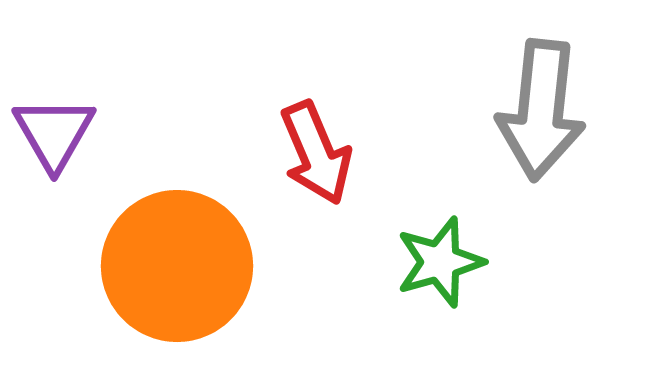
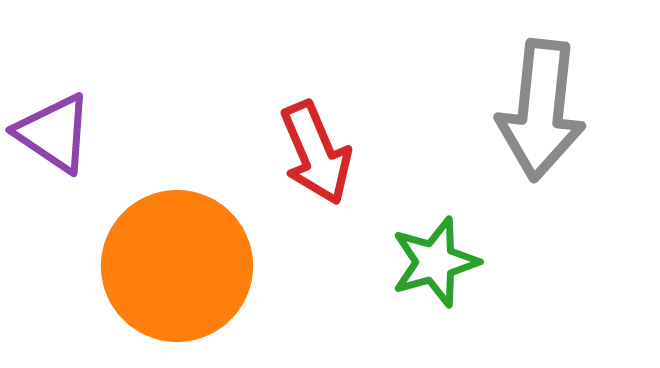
purple triangle: rotated 26 degrees counterclockwise
green star: moved 5 px left
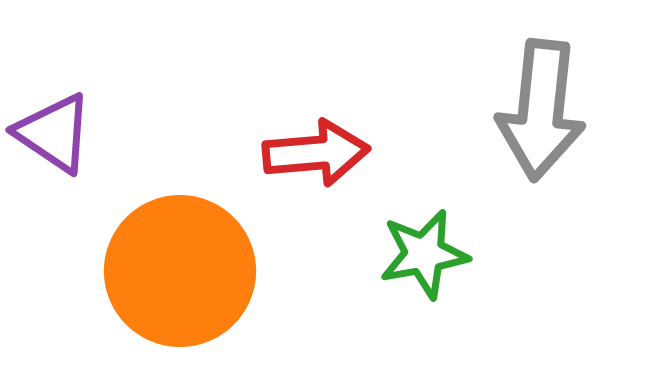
red arrow: rotated 72 degrees counterclockwise
green star: moved 11 px left, 8 px up; rotated 6 degrees clockwise
orange circle: moved 3 px right, 5 px down
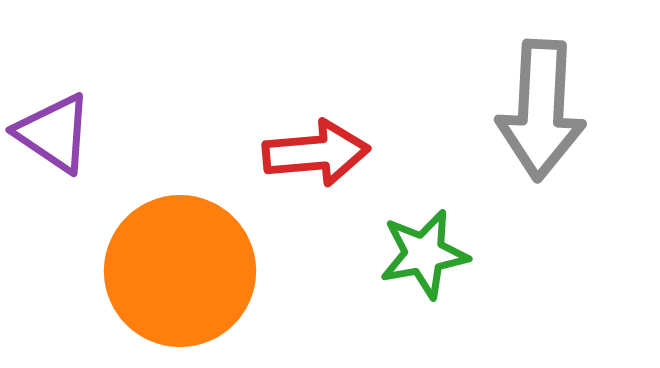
gray arrow: rotated 3 degrees counterclockwise
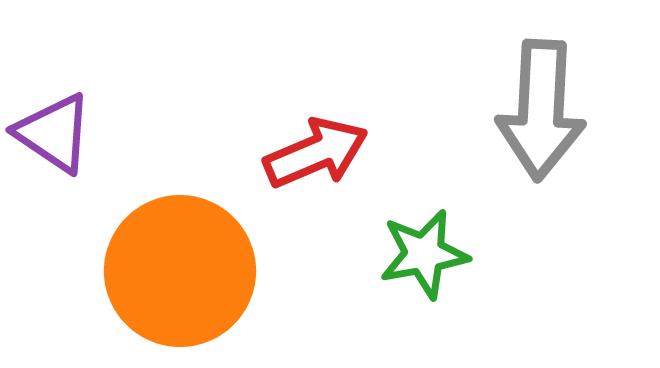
red arrow: rotated 18 degrees counterclockwise
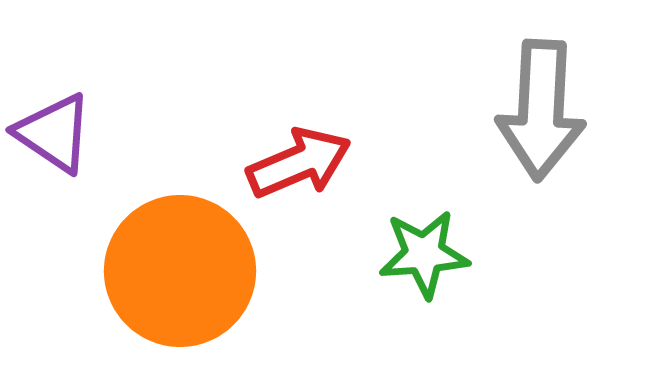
red arrow: moved 17 px left, 10 px down
green star: rotated 6 degrees clockwise
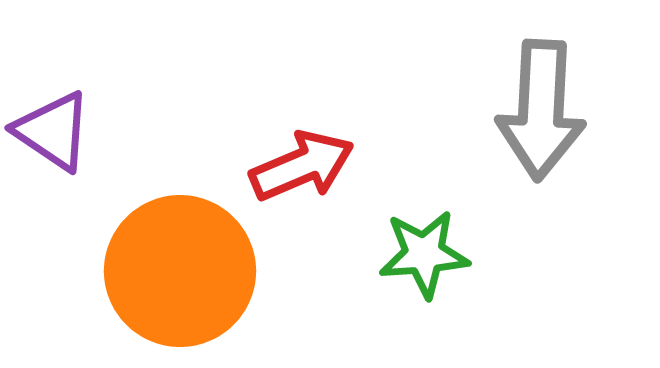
purple triangle: moved 1 px left, 2 px up
red arrow: moved 3 px right, 3 px down
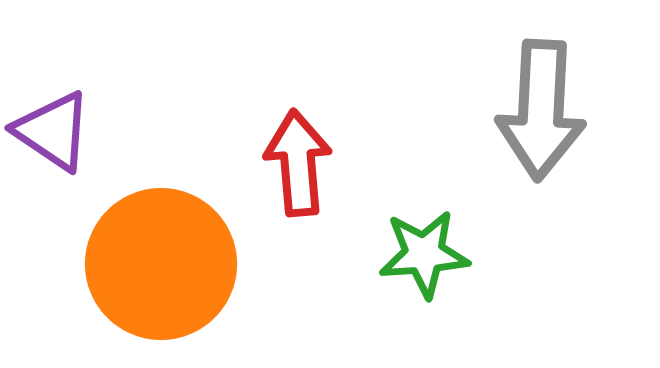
red arrow: moved 4 px left, 3 px up; rotated 72 degrees counterclockwise
orange circle: moved 19 px left, 7 px up
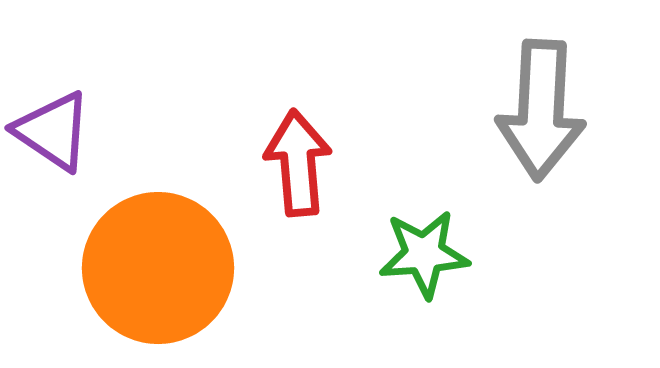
orange circle: moved 3 px left, 4 px down
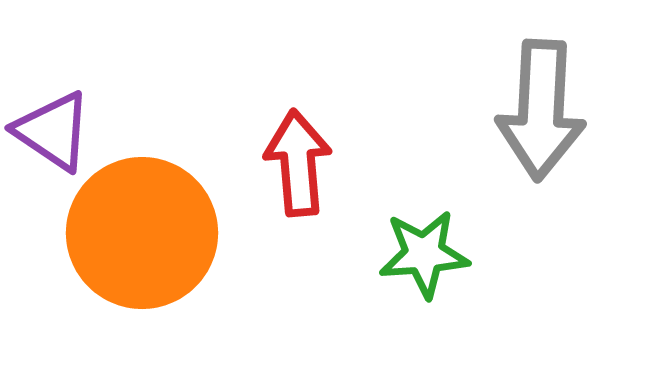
orange circle: moved 16 px left, 35 px up
